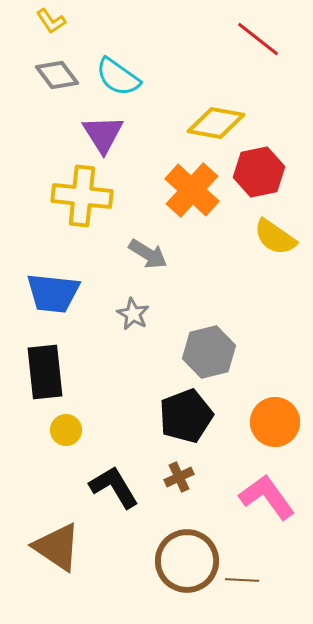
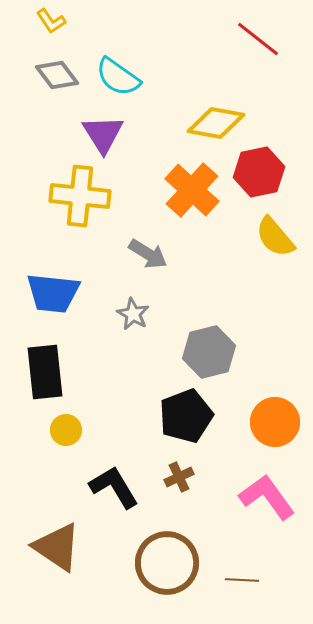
yellow cross: moved 2 px left
yellow semicircle: rotated 15 degrees clockwise
brown circle: moved 20 px left, 2 px down
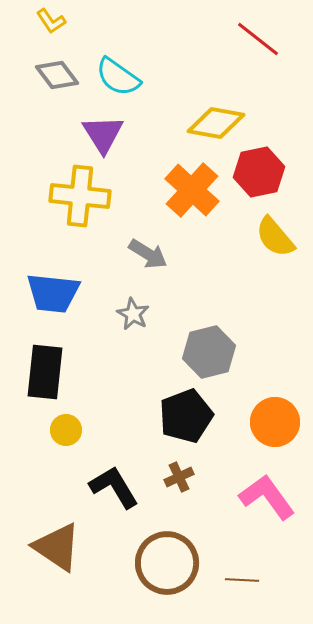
black rectangle: rotated 12 degrees clockwise
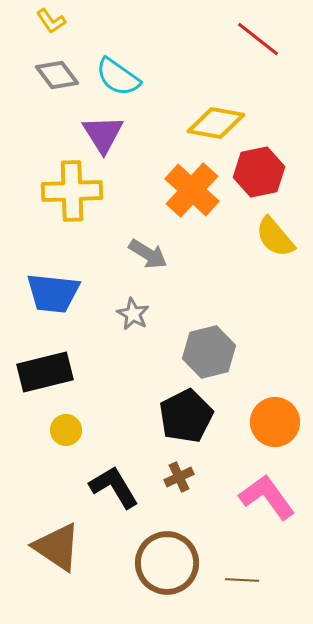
yellow cross: moved 8 px left, 5 px up; rotated 8 degrees counterclockwise
black rectangle: rotated 70 degrees clockwise
black pentagon: rotated 6 degrees counterclockwise
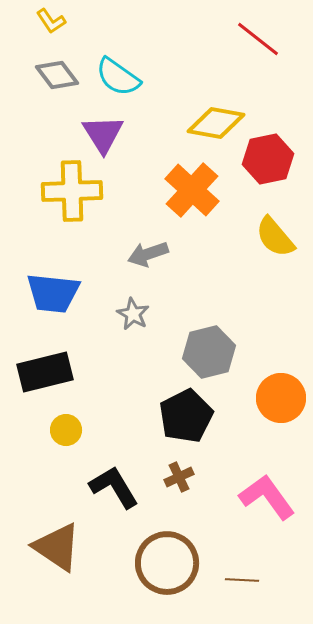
red hexagon: moved 9 px right, 13 px up
gray arrow: rotated 129 degrees clockwise
orange circle: moved 6 px right, 24 px up
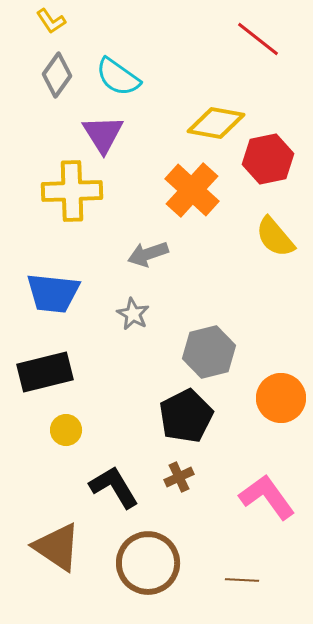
gray diamond: rotated 72 degrees clockwise
brown circle: moved 19 px left
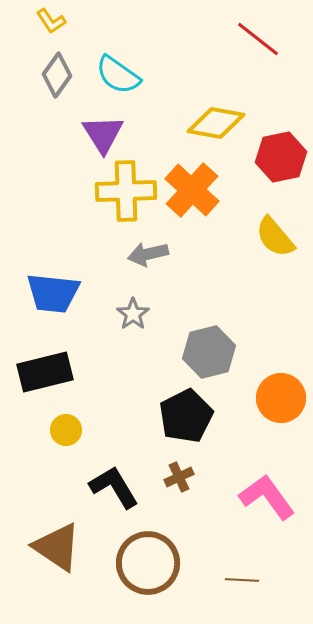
cyan semicircle: moved 2 px up
red hexagon: moved 13 px right, 2 px up
yellow cross: moved 54 px right
gray arrow: rotated 6 degrees clockwise
gray star: rotated 8 degrees clockwise
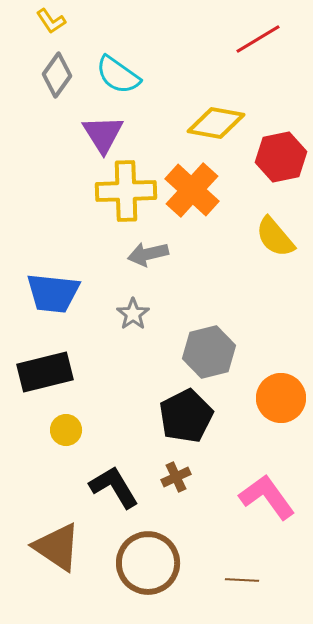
red line: rotated 69 degrees counterclockwise
brown cross: moved 3 px left
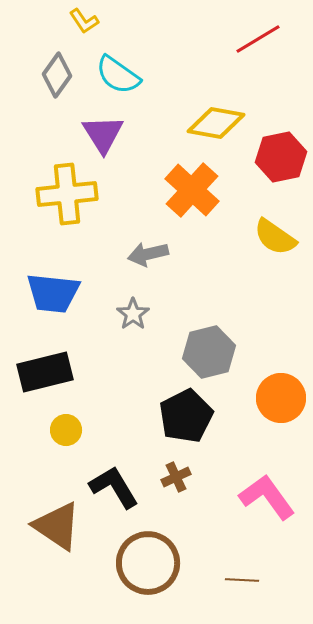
yellow L-shape: moved 33 px right
yellow cross: moved 59 px left, 3 px down; rotated 4 degrees counterclockwise
yellow semicircle: rotated 15 degrees counterclockwise
brown triangle: moved 21 px up
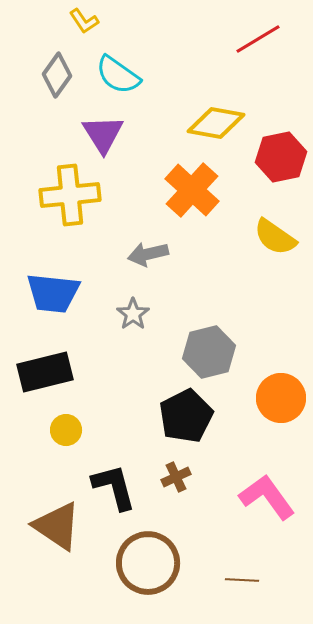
yellow cross: moved 3 px right, 1 px down
black L-shape: rotated 16 degrees clockwise
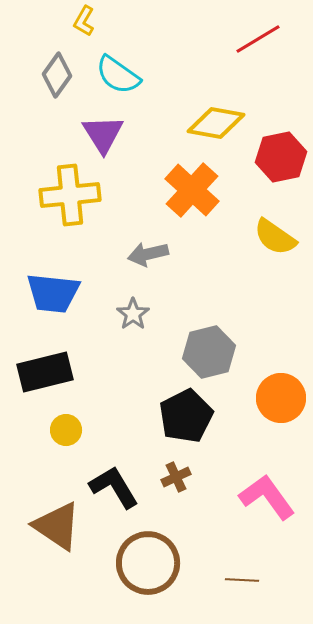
yellow L-shape: rotated 64 degrees clockwise
black L-shape: rotated 16 degrees counterclockwise
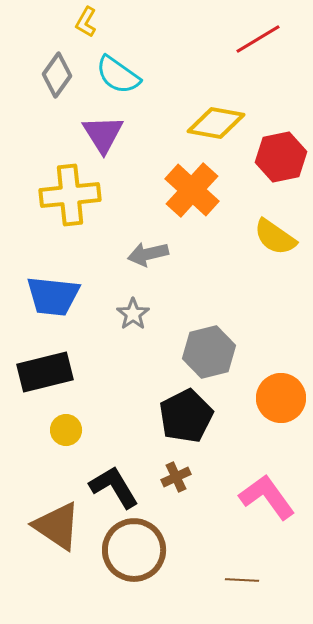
yellow L-shape: moved 2 px right, 1 px down
blue trapezoid: moved 3 px down
brown circle: moved 14 px left, 13 px up
